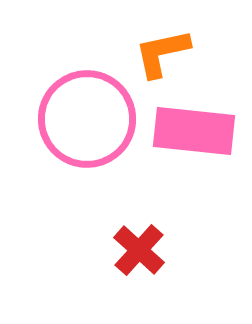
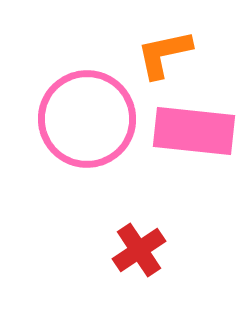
orange L-shape: moved 2 px right, 1 px down
red cross: rotated 14 degrees clockwise
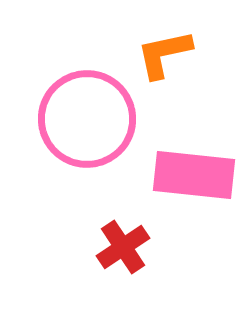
pink rectangle: moved 44 px down
red cross: moved 16 px left, 3 px up
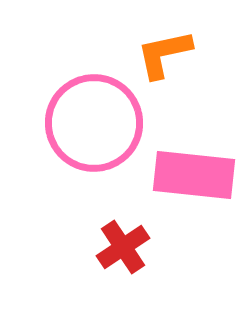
pink circle: moved 7 px right, 4 px down
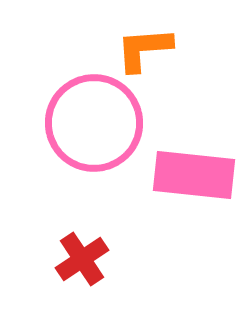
orange L-shape: moved 20 px left, 5 px up; rotated 8 degrees clockwise
red cross: moved 41 px left, 12 px down
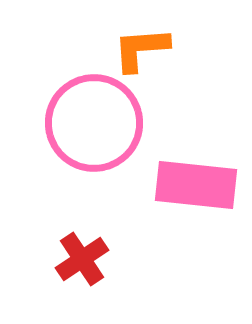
orange L-shape: moved 3 px left
pink rectangle: moved 2 px right, 10 px down
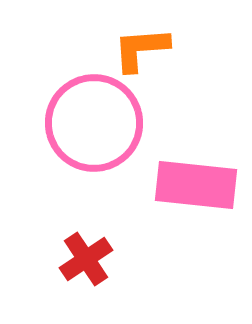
red cross: moved 4 px right
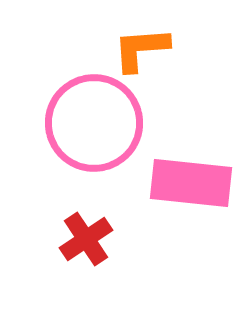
pink rectangle: moved 5 px left, 2 px up
red cross: moved 20 px up
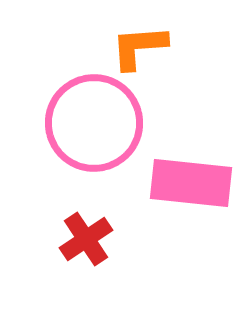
orange L-shape: moved 2 px left, 2 px up
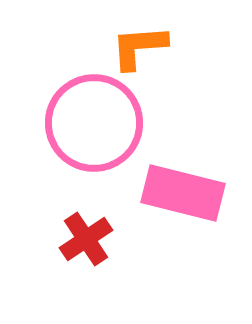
pink rectangle: moved 8 px left, 10 px down; rotated 8 degrees clockwise
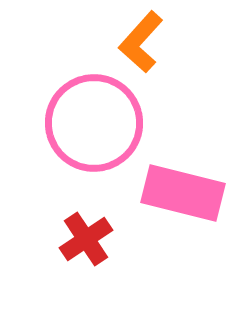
orange L-shape: moved 2 px right, 5 px up; rotated 44 degrees counterclockwise
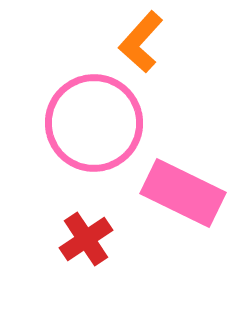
pink rectangle: rotated 12 degrees clockwise
